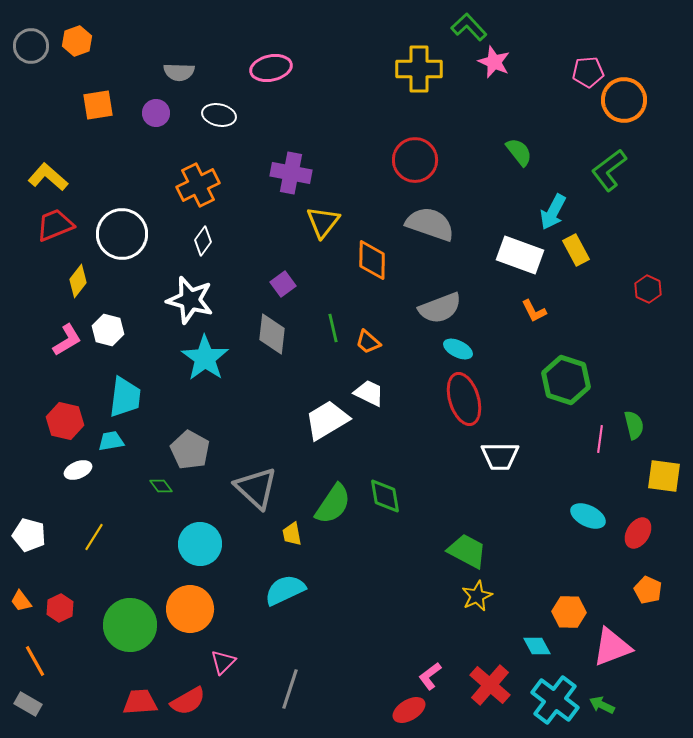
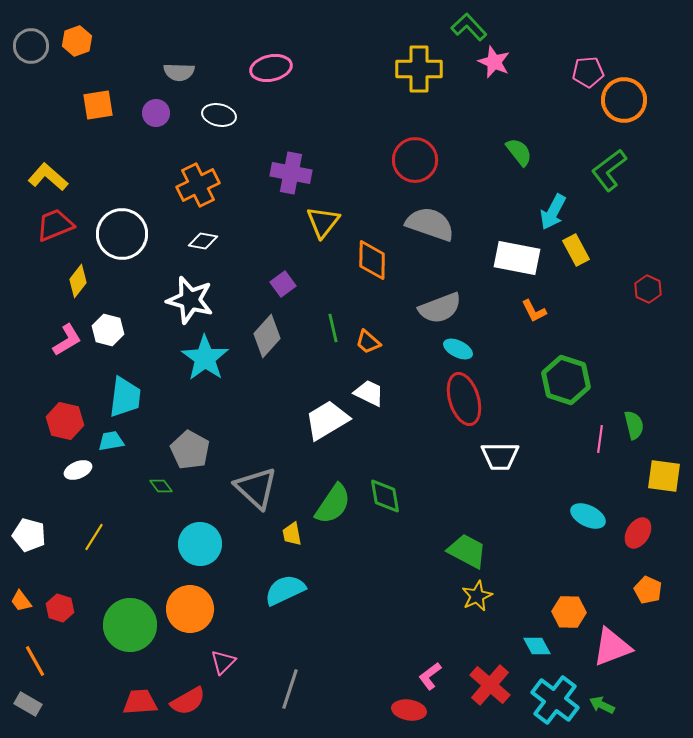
white diamond at (203, 241): rotated 64 degrees clockwise
white rectangle at (520, 255): moved 3 px left, 3 px down; rotated 9 degrees counterclockwise
gray diamond at (272, 334): moved 5 px left, 2 px down; rotated 36 degrees clockwise
red hexagon at (60, 608): rotated 16 degrees counterclockwise
red ellipse at (409, 710): rotated 40 degrees clockwise
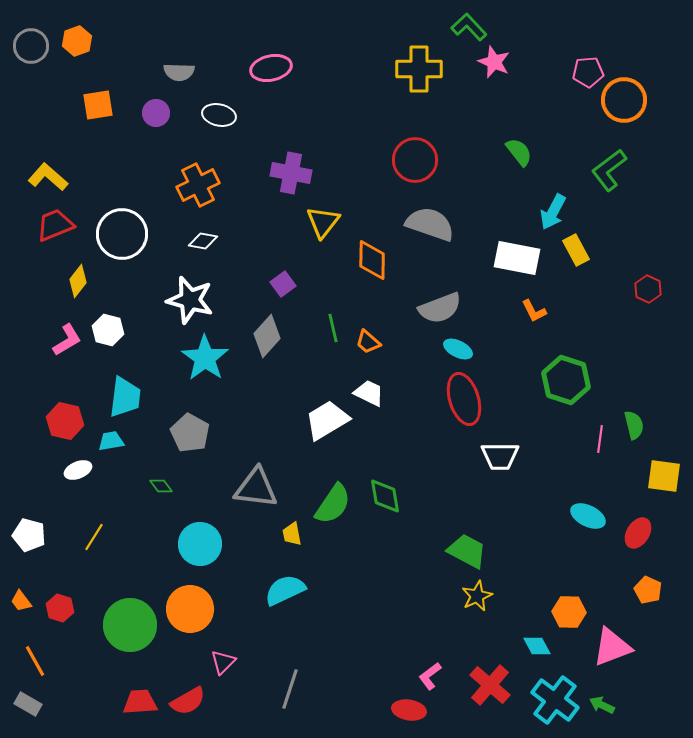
gray pentagon at (190, 450): moved 17 px up
gray triangle at (256, 488): rotated 36 degrees counterclockwise
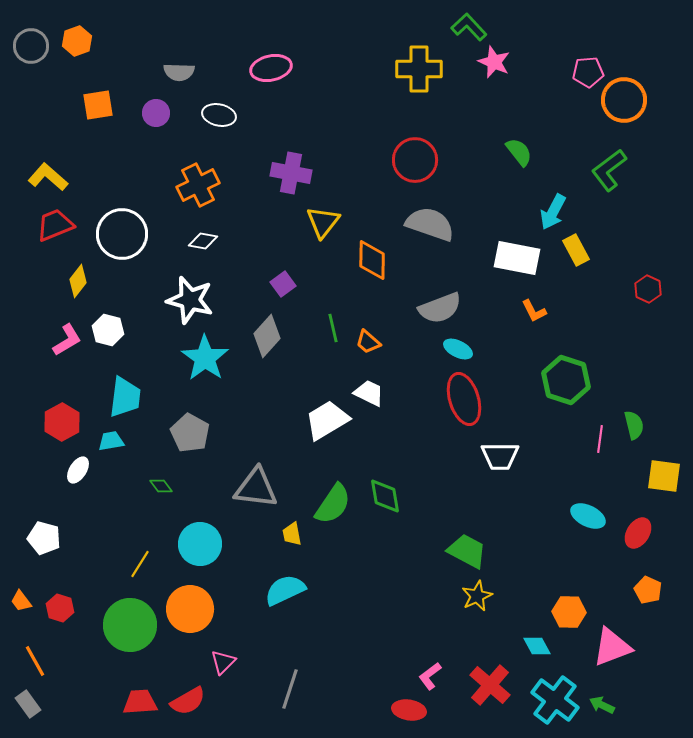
red hexagon at (65, 421): moved 3 px left, 1 px down; rotated 18 degrees clockwise
white ellipse at (78, 470): rotated 36 degrees counterclockwise
white pentagon at (29, 535): moved 15 px right, 3 px down
yellow line at (94, 537): moved 46 px right, 27 px down
gray rectangle at (28, 704): rotated 24 degrees clockwise
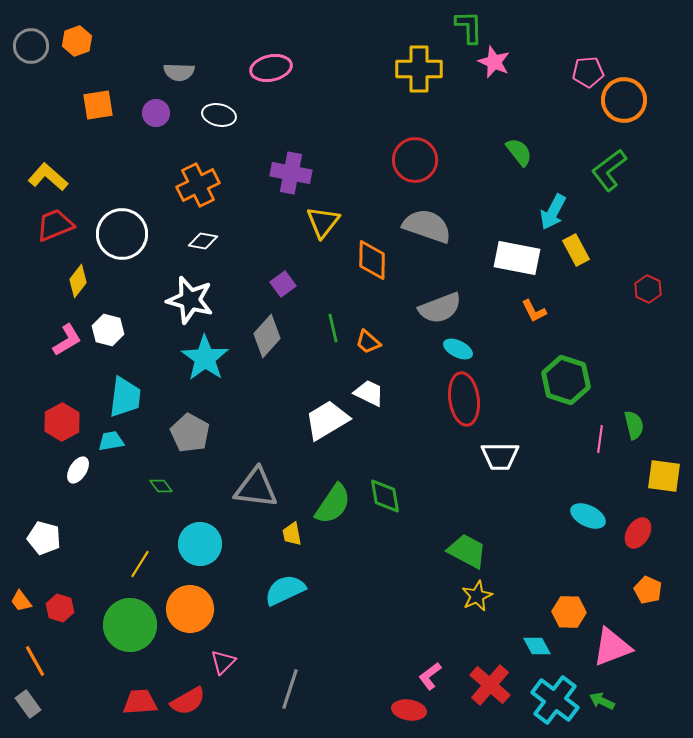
green L-shape at (469, 27): rotated 42 degrees clockwise
gray semicircle at (430, 224): moved 3 px left, 2 px down
red ellipse at (464, 399): rotated 9 degrees clockwise
green arrow at (602, 705): moved 4 px up
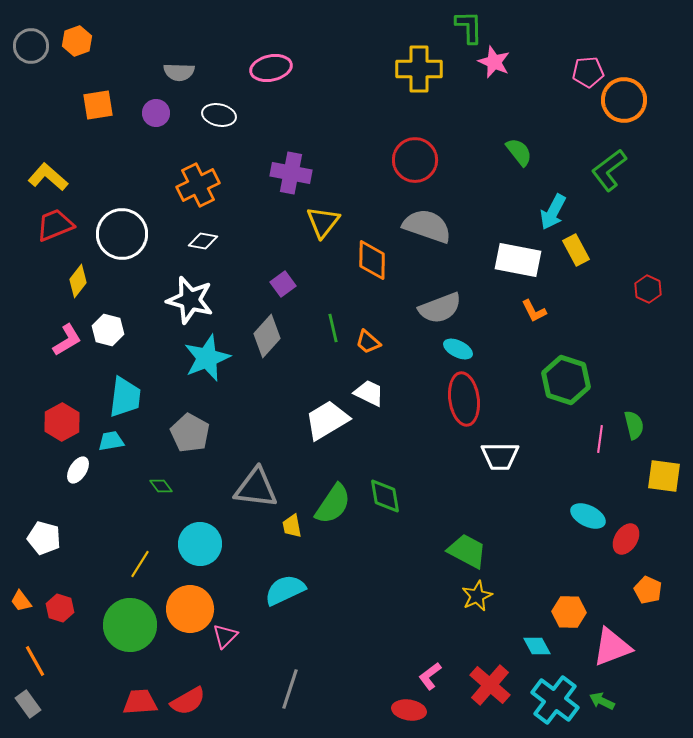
white rectangle at (517, 258): moved 1 px right, 2 px down
cyan star at (205, 358): moved 2 px right; rotated 15 degrees clockwise
red ellipse at (638, 533): moved 12 px left, 6 px down
yellow trapezoid at (292, 534): moved 8 px up
pink triangle at (223, 662): moved 2 px right, 26 px up
